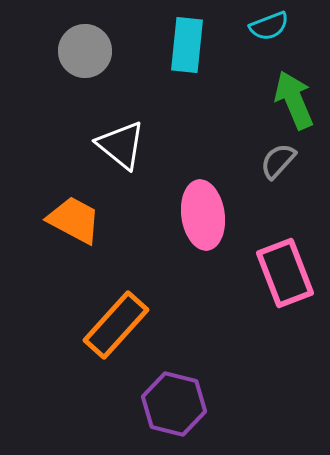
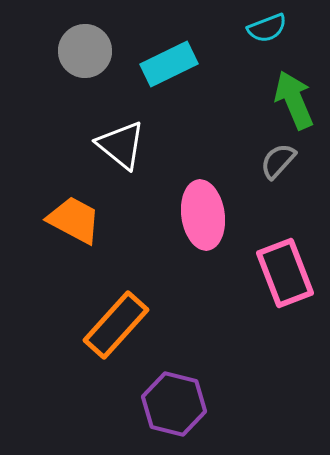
cyan semicircle: moved 2 px left, 2 px down
cyan rectangle: moved 18 px left, 19 px down; rotated 58 degrees clockwise
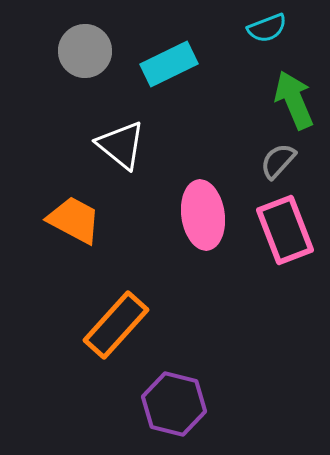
pink rectangle: moved 43 px up
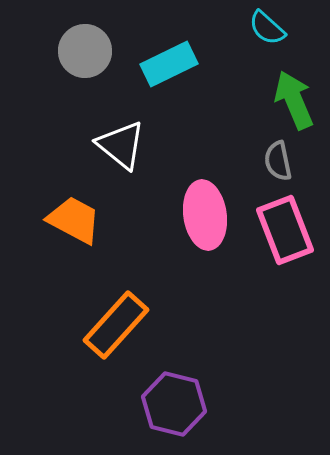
cyan semicircle: rotated 63 degrees clockwise
gray semicircle: rotated 54 degrees counterclockwise
pink ellipse: moved 2 px right
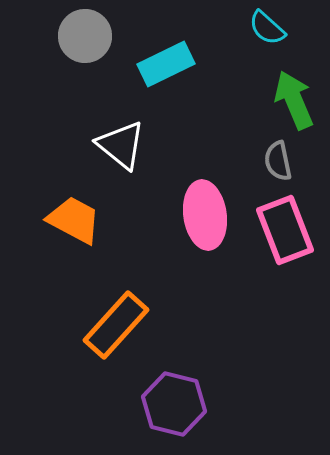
gray circle: moved 15 px up
cyan rectangle: moved 3 px left
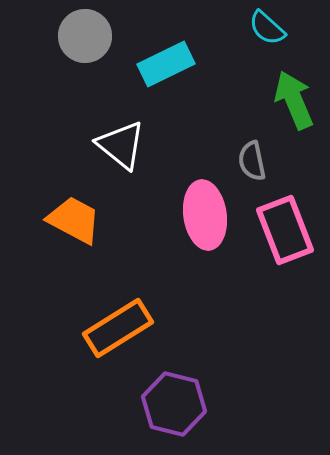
gray semicircle: moved 26 px left
orange rectangle: moved 2 px right, 3 px down; rotated 16 degrees clockwise
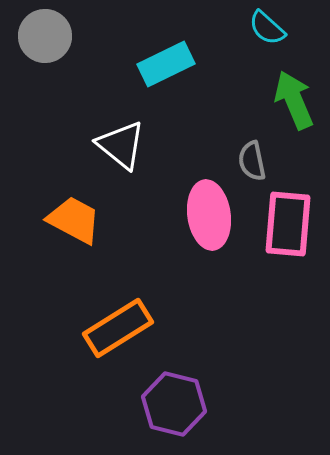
gray circle: moved 40 px left
pink ellipse: moved 4 px right
pink rectangle: moved 3 px right, 6 px up; rotated 26 degrees clockwise
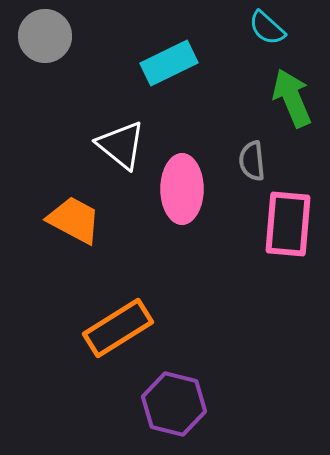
cyan rectangle: moved 3 px right, 1 px up
green arrow: moved 2 px left, 2 px up
gray semicircle: rotated 6 degrees clockwise
pink ellipse: moved 27 px left, 26 px up; rotated 8 degrees clockwise
